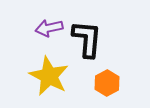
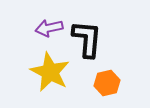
yellow star: moved 1 px right, 4 px up
orange hexagon: rotated 15 degrees clockwise
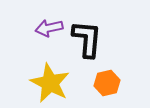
yellow star: moved 11 px down
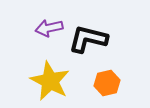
black L-shape: moved 1 px right; rotated 81 degrees counterclockwise
yellow star: moved 2 px up
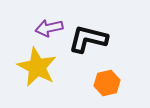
yellow star: moved 13 px left, 14 px up
